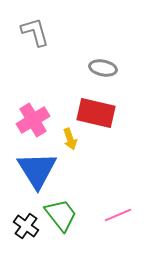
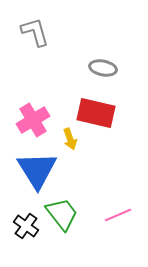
green trapezoid: moved 1 px right, 1 px up
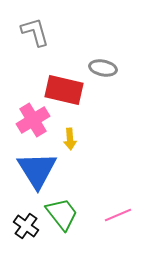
red rectangle: moved 32 px left, 23 px up
yellow arrow: rotated 15 degrees clockwise
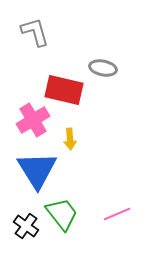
pink line: moved 1 px left, 1 px up
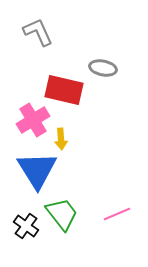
gray L-shape: moved 3 px right; rotated 8 degrees counterclockwise
yellow arrow: moved 9 px left
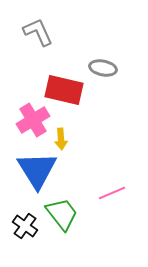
pink line: moved 5 px left, 21 px up
black cross: moved 1 px left
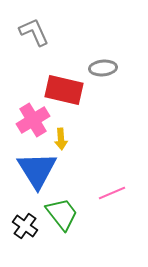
gray L-shape: moved 4 px left
gray ellipse: rotated 16 degrees counterclockwise
